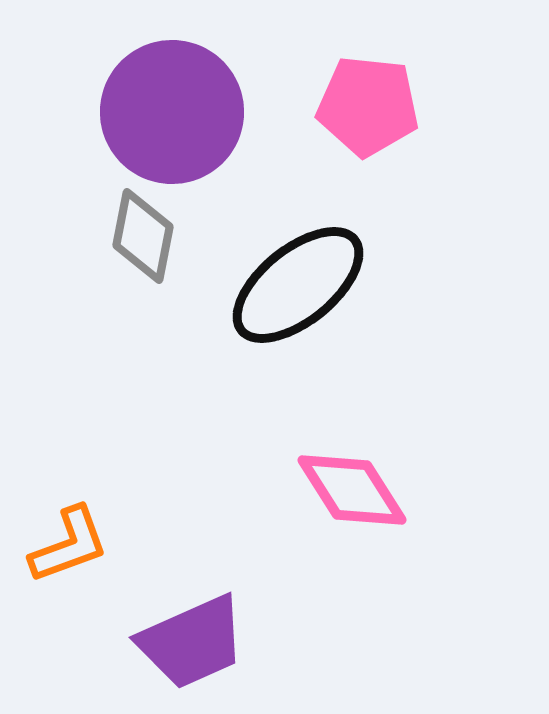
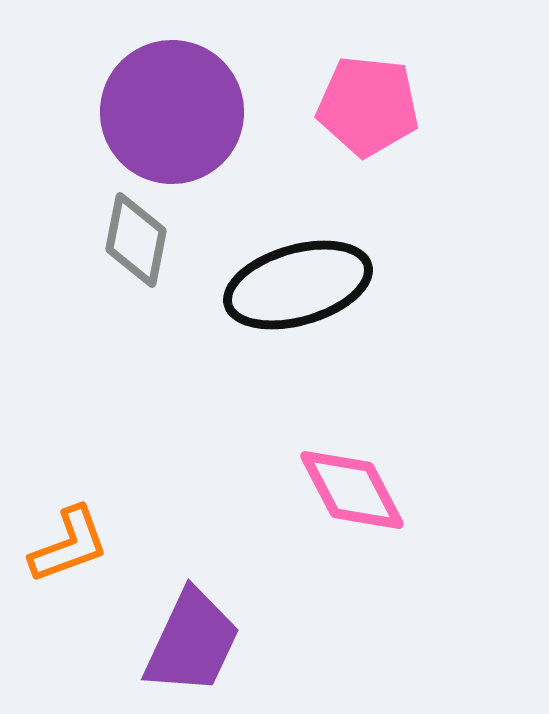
gray diamond: moved 7 px left, 4 px down
black ellipse: rotated 23 degrees clockwise
pink diamond: rotated 5 degrees clockwise
purple trapezoid: rotated 41 degrees counterclockwise
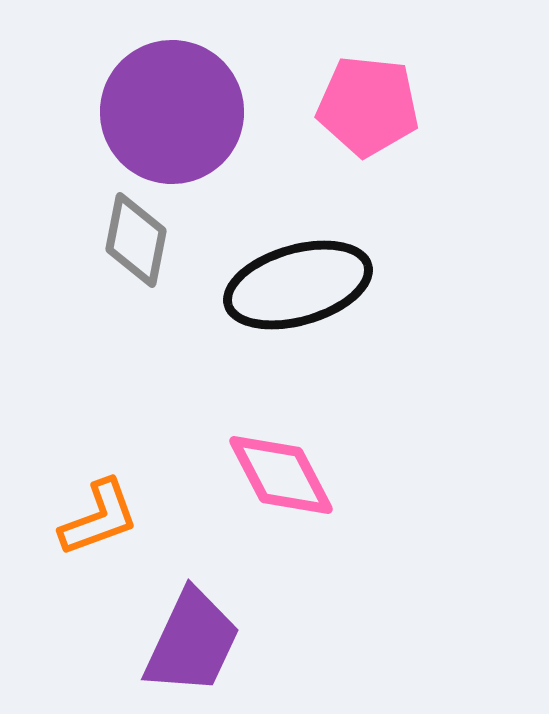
pink diamond: moved 71 px left, 15 px up
orange L-shape: moved 30 px right, 27 px up
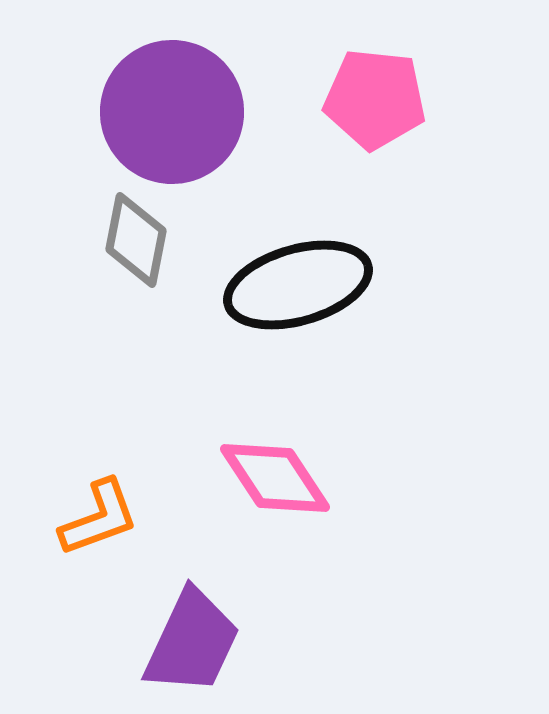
pink pentagon: moved 7 px right, 7 px up
pink diamond: moved 6 px left, 3 px down; rotated 6 degrees counterclockwise
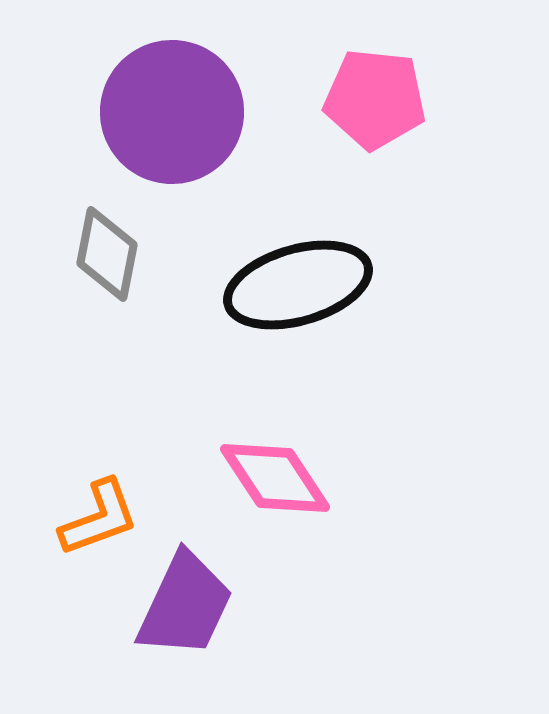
gray diamond: moved 29 px left, 14 px down
purple trapezoid: moved 7 px left, 37 px up
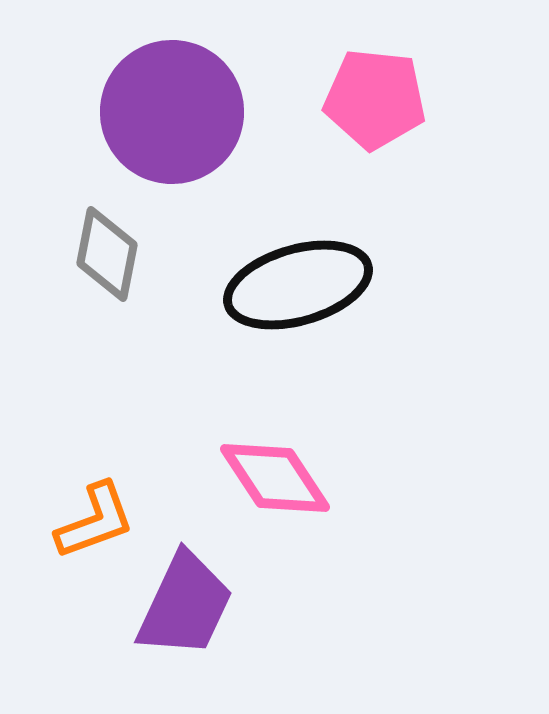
orange L-shape: moved 4 px left, 3 px down
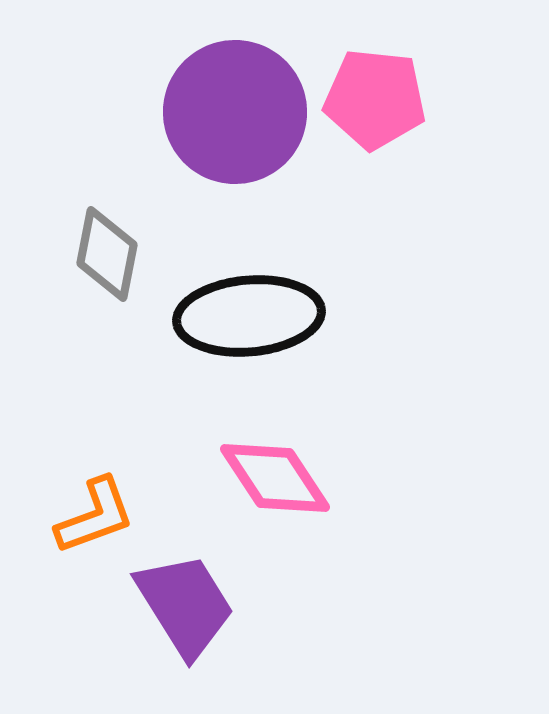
purple circle: moved 63 px right
black ellipse: moved 49 px left, 31 px down; rotated 11 degrees clockwise
orange L-shape: moved 5 px up
purple trapezoid: rotated 57 degrees counterclockwise
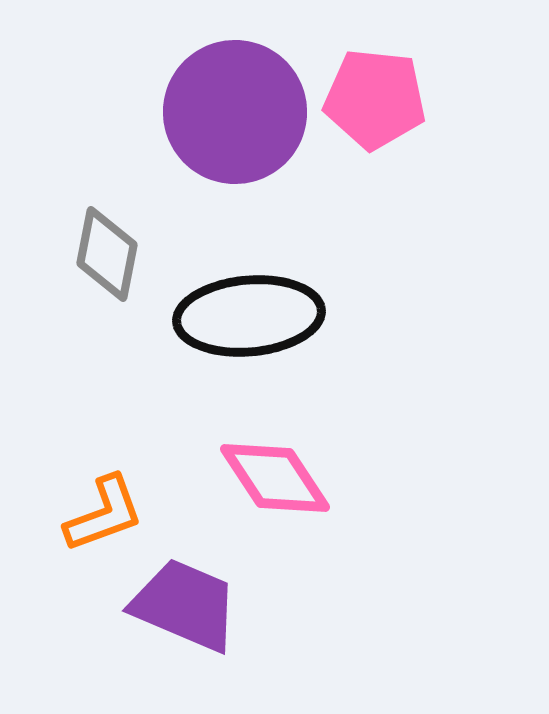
orange L-shape: moved 9 px right, 2 px up
purple trapezoid: rotated 35 degrees counterclockwise
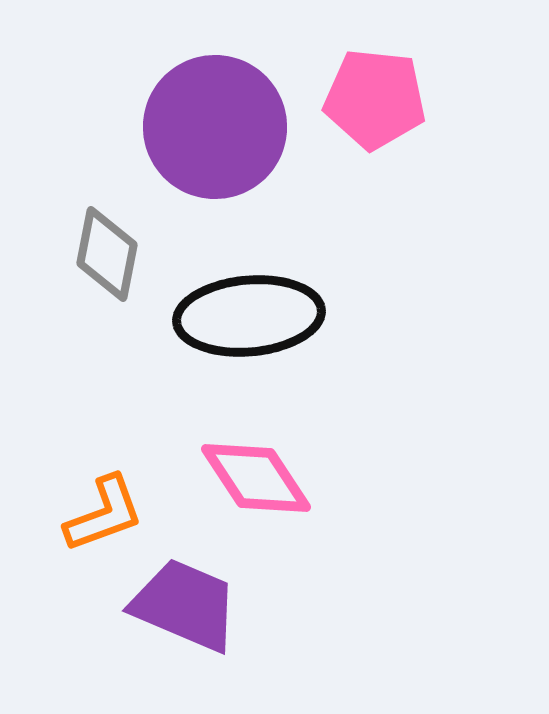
purple circle: moved 20 px left, 15 px down
pink diamond: moved 19 px left
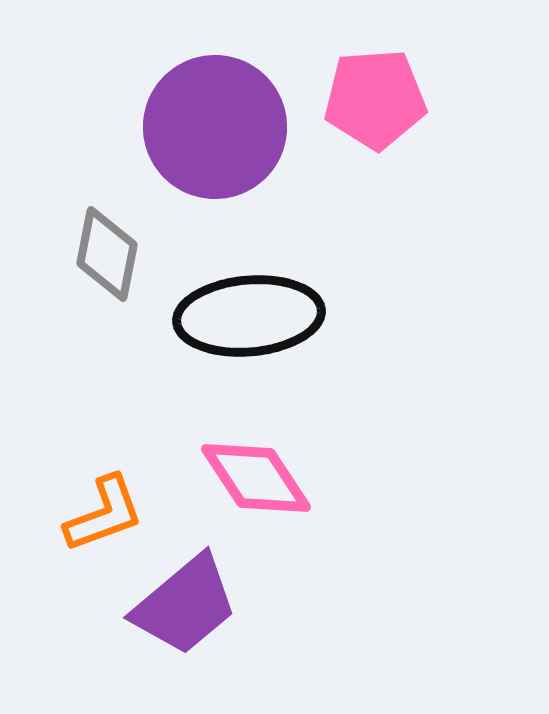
pink pentagon: rotated 10 degrees counterclockwise
purple trapezoid: rotated 117 degrees clockwise
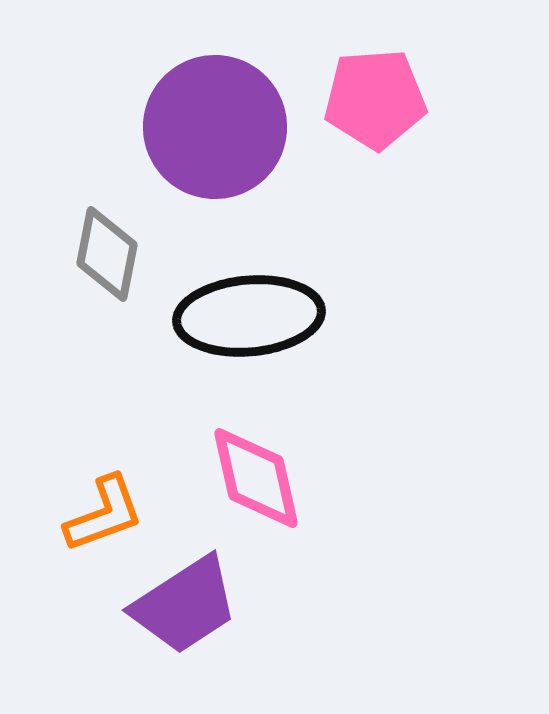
pink diamond: rotated 21 degrees clockwise
purple trapezoid: rotated 7 degrees clockwise
